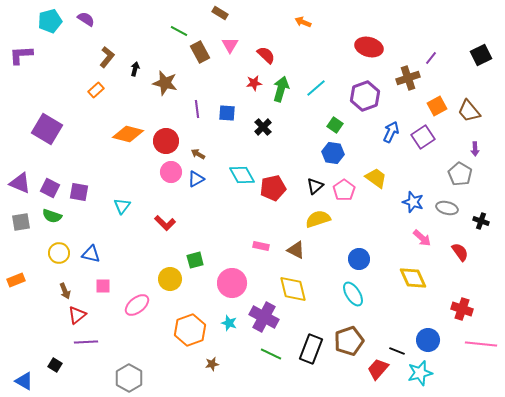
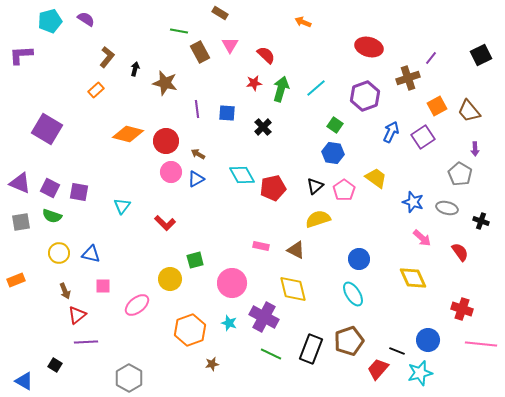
green line at (179, 31): rotated 18 degrees counterclockwise
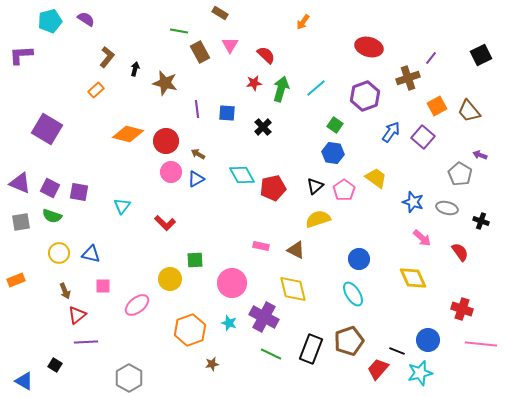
orange arrow at (303, 22): rotated 77 degrees counterclockwise
blue arrow at (391, 132): rotated 10 degrees clockwise
purple square at (423, 137): rotated 15 degrees counterclockwise
purple arrow at (475, 149): moved 5 px right, 6 px down; rotated 112 degrees clockwise
green square at (195, 260): rotated 12 degrees clockwise
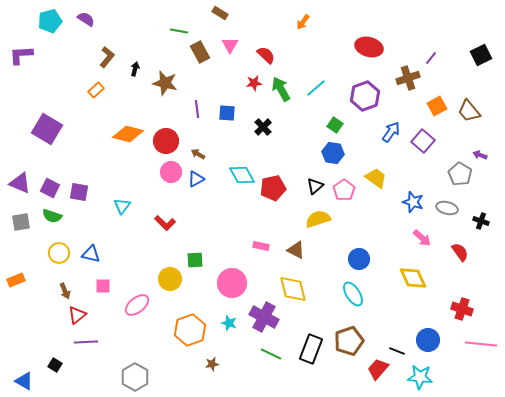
green arrow at (281, 89): rotated 45 degrees counterclockwise
purple square at (423, 137): moved 4 px down
cyan star at (420, 373): moved 4 px down; rotated 20 degrees clockwise
gray hexagon at (129, 378): moved 6 px right, 1 px up
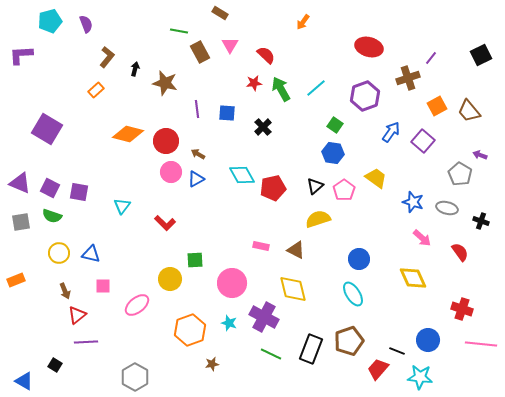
purple semicircle at (86, 19): moved 5 px down; rotated 36 degrees clockwise
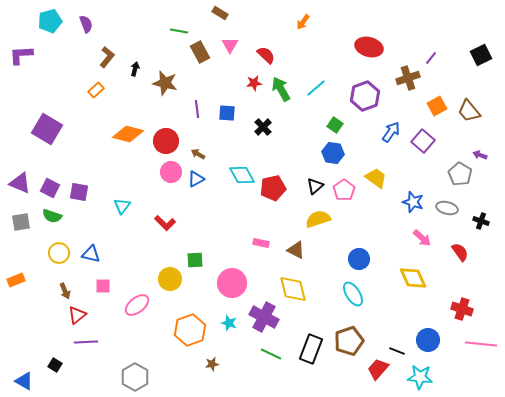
pink rectangle at (261, 246): moved 3 px up
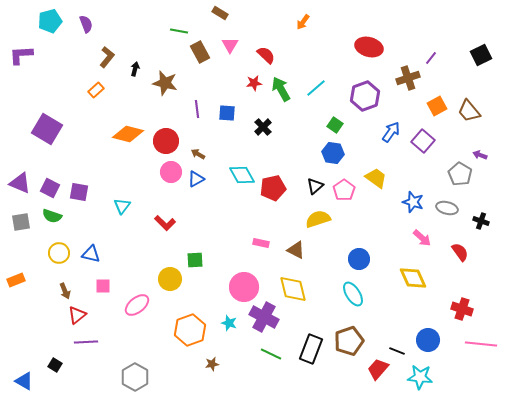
pink circle at (232, 283): moved 12 px right, 4 px down
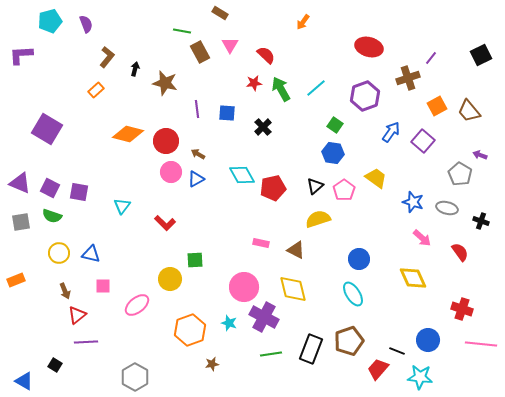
green line at (179, 31): moved 3 px right
green line at (271, 354): rotated 35 degrees counterclockwise
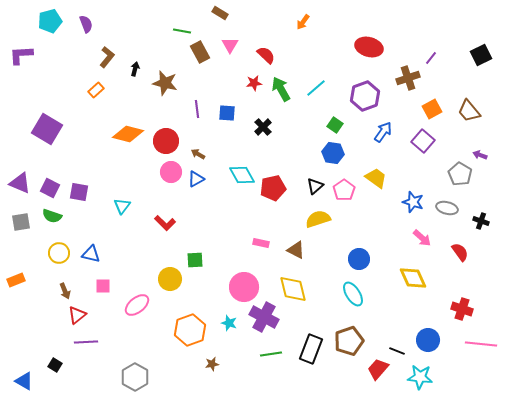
orange square at (437, 106): moved 5 px left, 3 px down
blue arrow at (391, 132): moved 8 px left
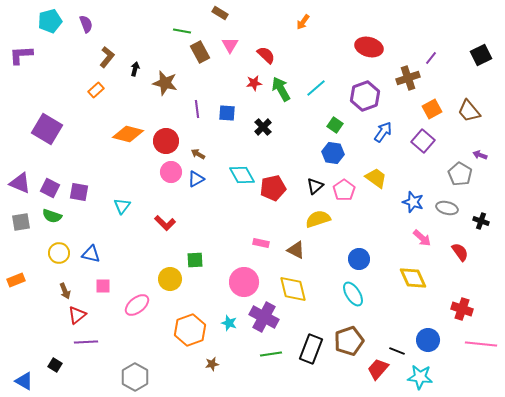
pink circle at (244, 287): moved 5 px up
